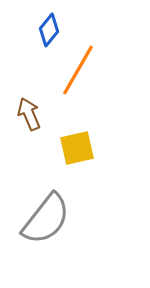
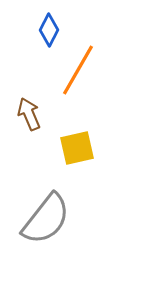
blue diamond: rotated 12 degrees counterclockwise
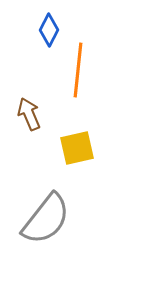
orange line: rotated 24 degrees counterclockwise
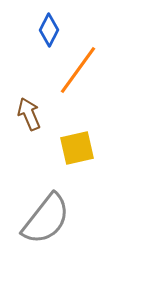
orange line: rotated 30 degrees clockwise
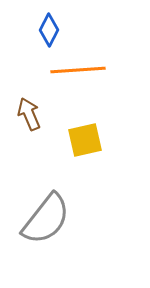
orange line: rotated 50 degrees clockwise
yellow square: moved 8 px right, 8 px up
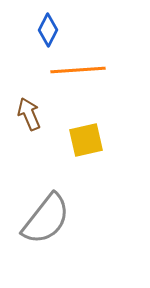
blue diamond: moved 1 px left
yellow square: moved 1 px right
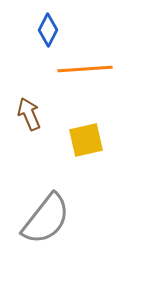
orange line: moved 7 px right, 1 px up
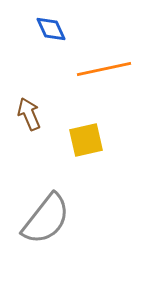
blue diamond: moved 3 px right, 1 px up; rotated 52 degrees counterclockwise
orange line: moved 19 px right; rotated 8 degrees counterclockwise
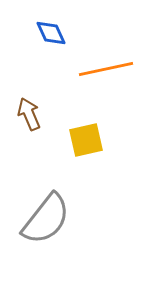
blue diamond: moved 4 px down
orange line: moved 2 px right
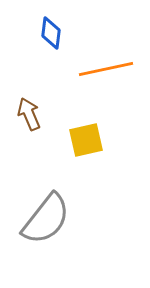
blue diamond: rotated 32 degrees clockwise
